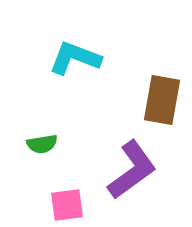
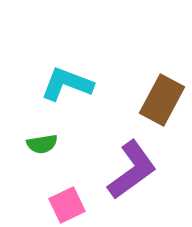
cyan L-shape: moved 8 px left, 26 px down
brown rectangle: rotated 18 degrees clockwise
pink square: rotated 18 degrees counterclockwise
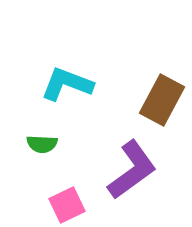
green semicircle: rotated 12 degrees clockwise
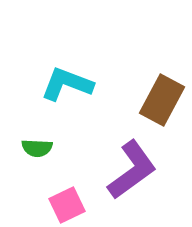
green semicircle: moved 5 px left, 4 px down
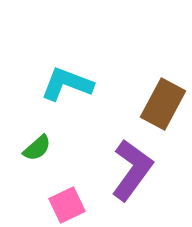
brown rectangle: moved 1 px right, 4 px down
green semicircle: rotated 44 degrees counterclockwise
purple L-shape: rotated 18 degrees counterclockwise
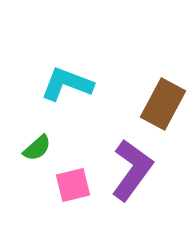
pink square: moved 6 px right, 20 px up; rotated 12 degrees clockwise
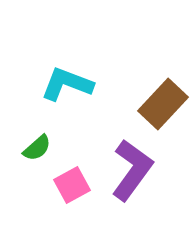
brown rectangle: rotated 15 degrees clockwise
pink square: moved 1 px left; rotated 15 degrees counterclockwise
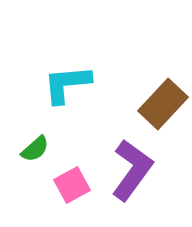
cyan L-shape: rotated 26 degrees counterclockwise
green semicircle: moved 2 px left, 1 px down
